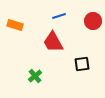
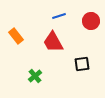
red circle: moved 2 px left
orange rectangle: moved 1 px right, 11 px down; rotated 35 degrees clockwise
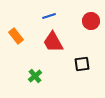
blue line: moved 10 px left
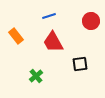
black square: moved 2 px left
green cross: moved 1 px right
